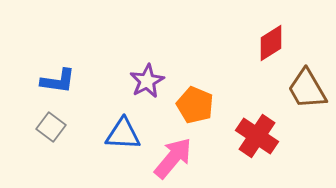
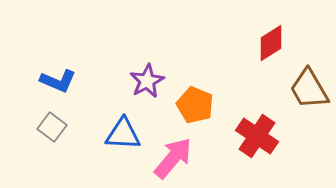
blue L-shape: rotated 15 degrees clockwise
brown trapezoid: moved 2 px right
gray square: moved 1 px right
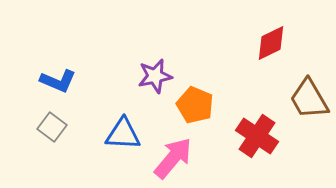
red diamond: rotated 6 degrees clockwise
purple star: moved 8 px right, 5 px up; rotated 16 degrees clockwise
brown trapezoid: moved 10 px down
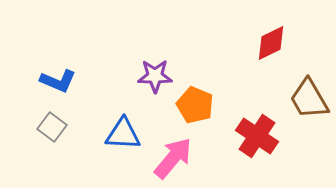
purple star: rotated 12 degrees clockwise
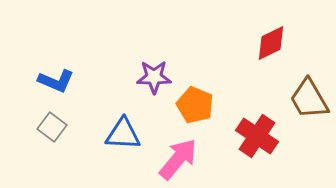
purple star: moved 1 px left, 1 px down
blue L-shape: moved 2 px left
pink arrow: moved 5 px right, 1 px down
